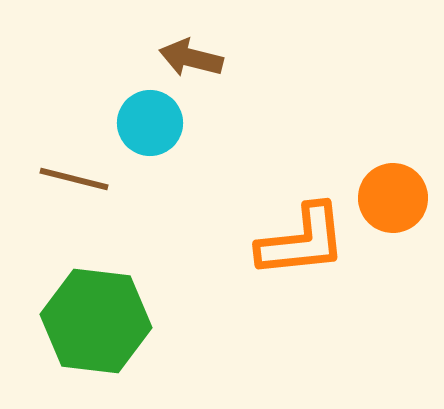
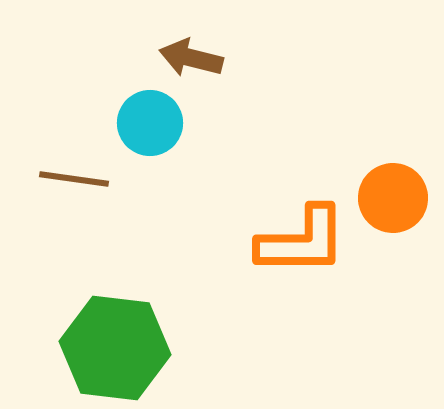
brown line: rotated 6 degrees counterclockwise
orange L-shape: rotated 6 degrees clockwise
green hexagon: moved 19 px right, 27 px down
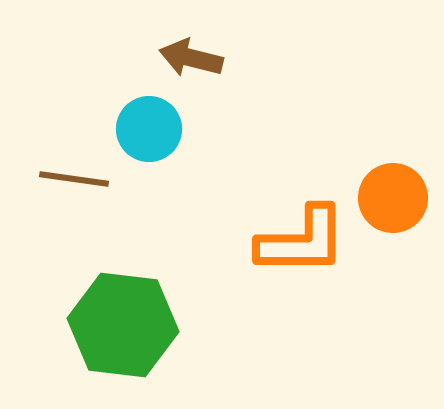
cyan circle: moved 1 px left, 6 px down
green hexagon: moved 8 px right, 23 px up
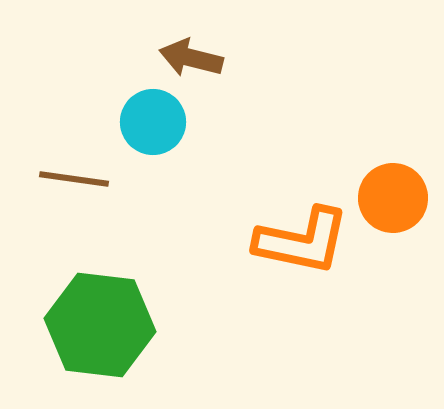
cyan circle: moved 4 px right, 7 px up
orange L-shape: rotated 12 degrees clockwise
green hexagon: moved 23 px left
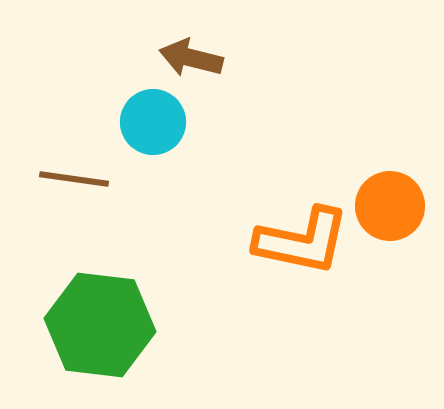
orange circle: moved 3 px left, 8 px down
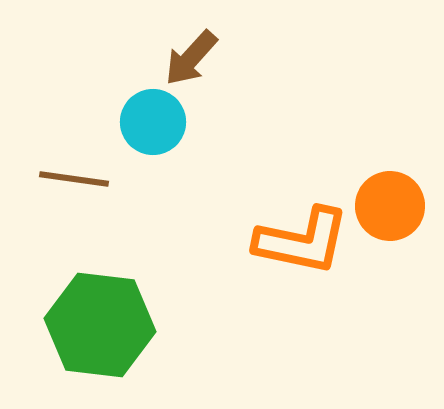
brown arrow: rotated 62 degrees counterclockwise
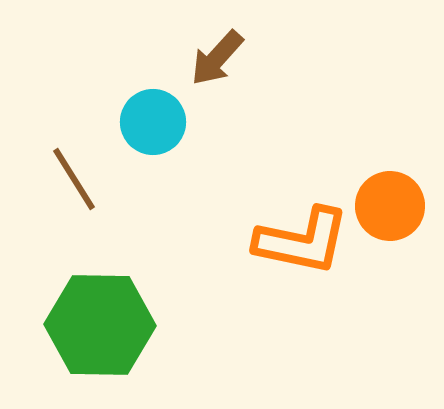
brown arrow: moved 26 px right
brown line: rotated 50 degrees clockwise
green hexagon: rotated 6 degrees counterclockwise
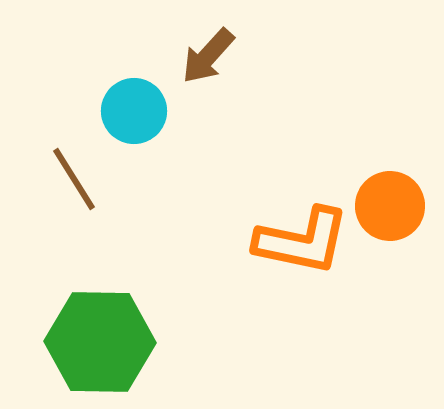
brown arrow: moved 9 px left, 2 px up
cyan circle: moved 19 px left, 11 px up
green hexagon: moved 17 px down
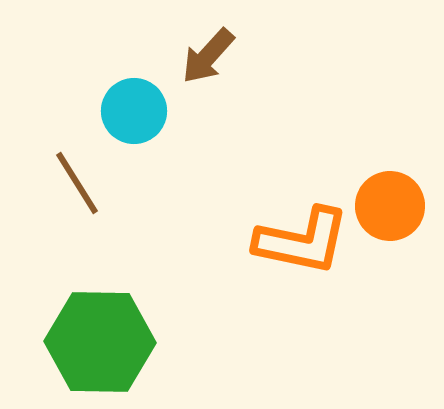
brown line: moved 3 px right, 4 px down
